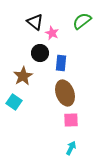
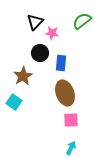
black triangle: rotated 36 degrees clockwise
pink star: rotated 16 degrees counterclockwise
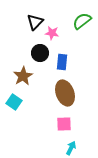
blue rectangle: moved 1 px right, 1 px up
pink square: moved 7 px left, 4 px down
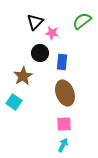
cyan arrow: moved 8 px left, 3 px up
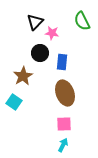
green semicircle: rotated 78 degrees counterclockwise
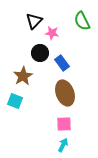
black triangle: moved 1 px left, 1 px up
blue rectangle: moved 1 px down; rotated 42 degrees counterclockwise
cyan square: moved 1 px right, 1 px up; rotated 14 degrees counterclockwise
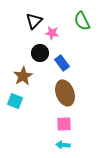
cyan arrow: rotated 112 degrees counterclockwise
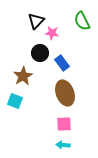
black triangle: moved 2 px right
